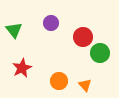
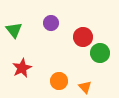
orange triangle: moved 2 px down
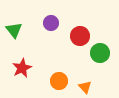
red circle: moved 3 px left, 1 px up
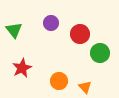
red circle: moved 2 px up
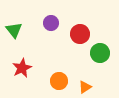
orange triangle: rotated 40 degrees clockwise
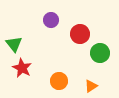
purple circle: moved 3 px up
green triangle: moved 14 px down
red star: rotated 18 degrees counterclockwise
orange triangle: moved 6 px right, 1 px up
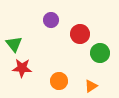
red star: rotated 24 degrees counterclockwise
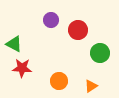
red circle: moved 2 px left, 4 px up
green triangle: rotated 24 degrees counterclockwise
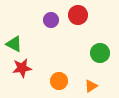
red circle: moved 15 px up
red star: rotated 12 degrees counterclockwise
